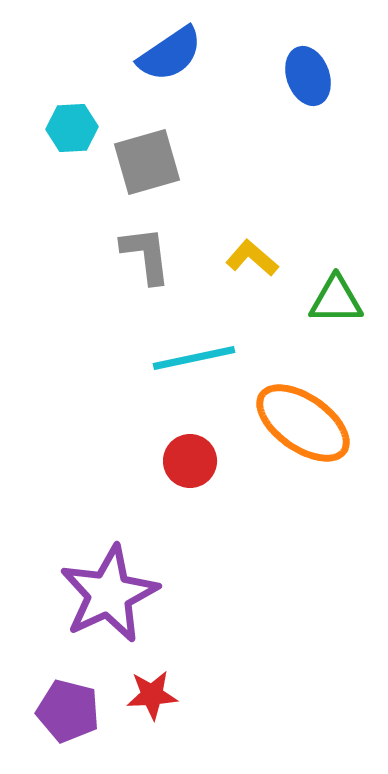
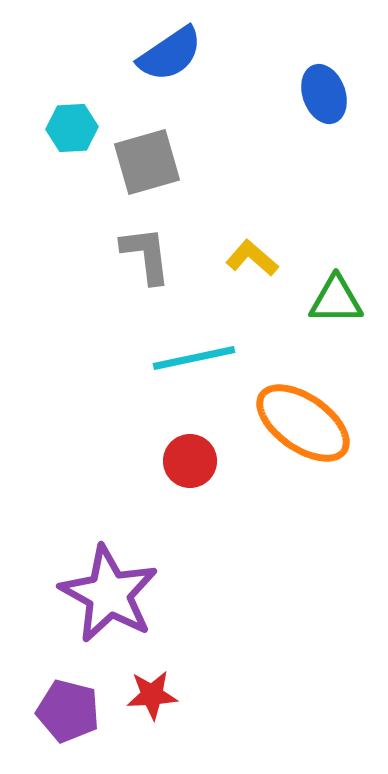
blue ellipse: moved 16 px right, 18 px down
purple star: rotated 18 degrees counterclockwise
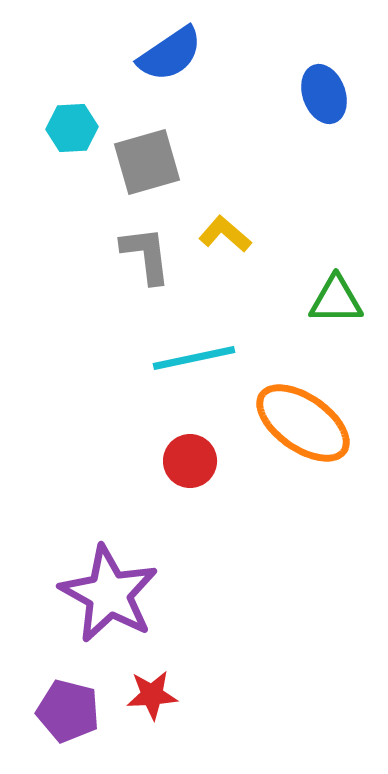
yellow L-shape: moved 27 px left, 24 px up
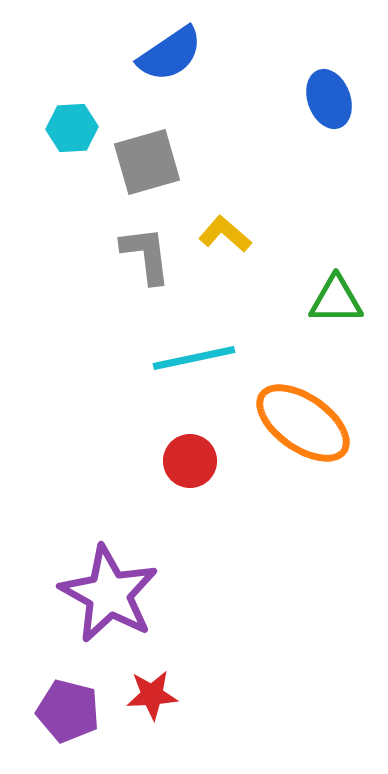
blue ellipse: moved 5 px right, 5 px down
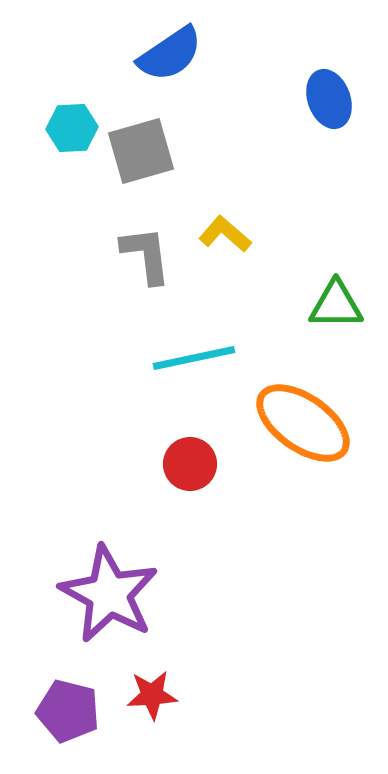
gray square: moved 6 px left, 11 px up
green triangle: moved 5 px down
red circle: moved 3 px down
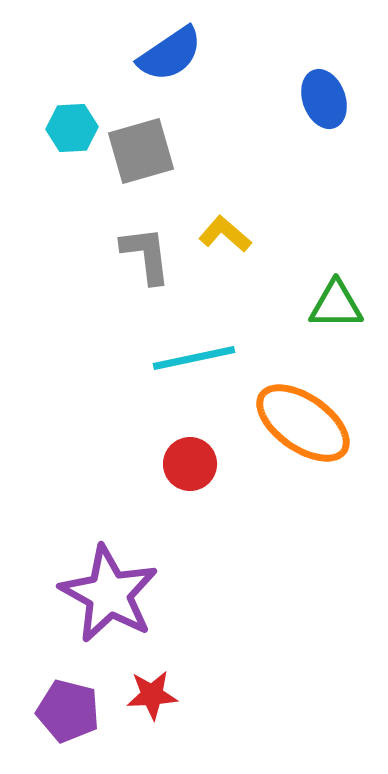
blue ellipse: moved 5 px left
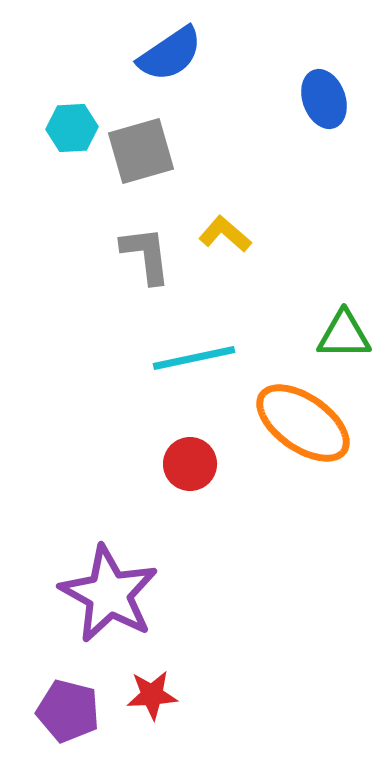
green triangle: moved 8 px right, 30 px down
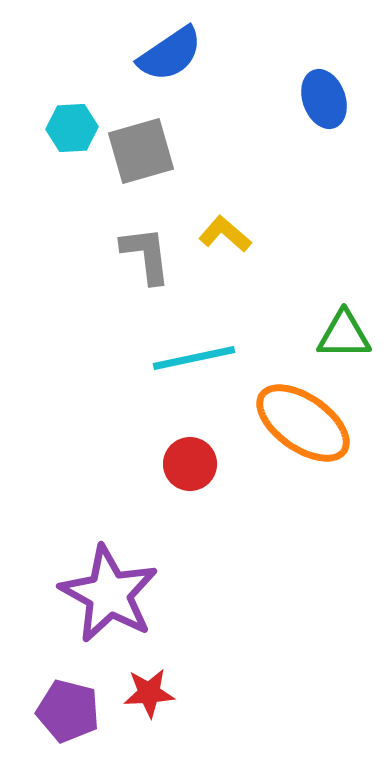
red star: moved 3 px left, 2 px up
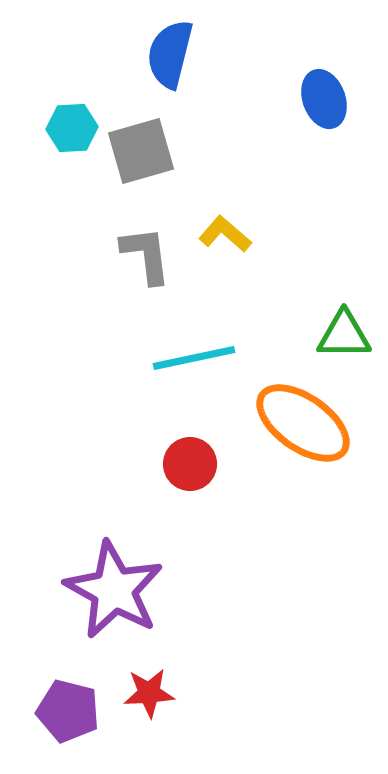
blue semicircle: rotated 138 degrees clockwise
purple star: moved 5 px right, 4 px up
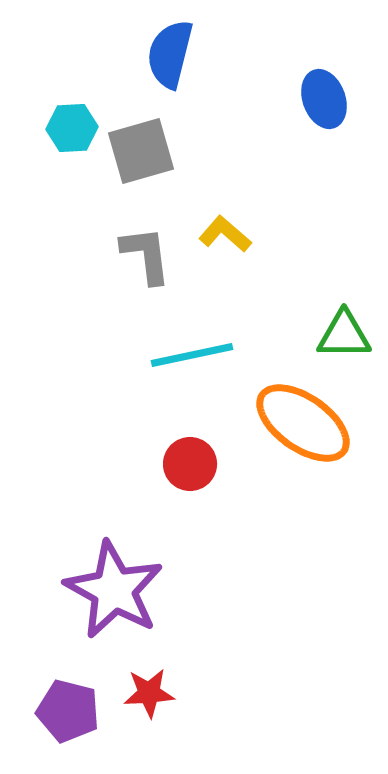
cyan line: moved 2 px left, 3 px up
